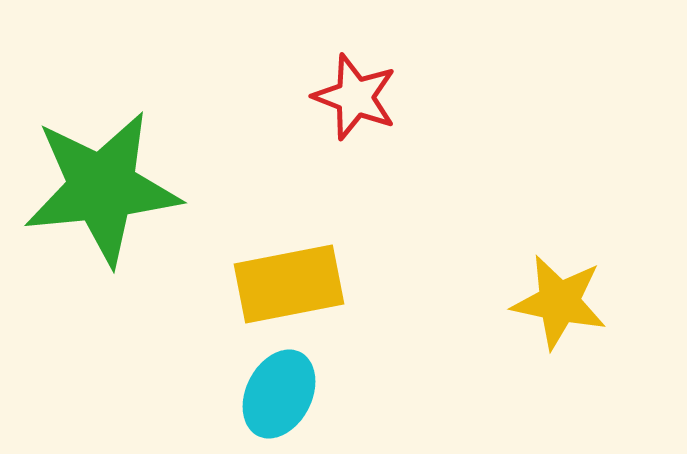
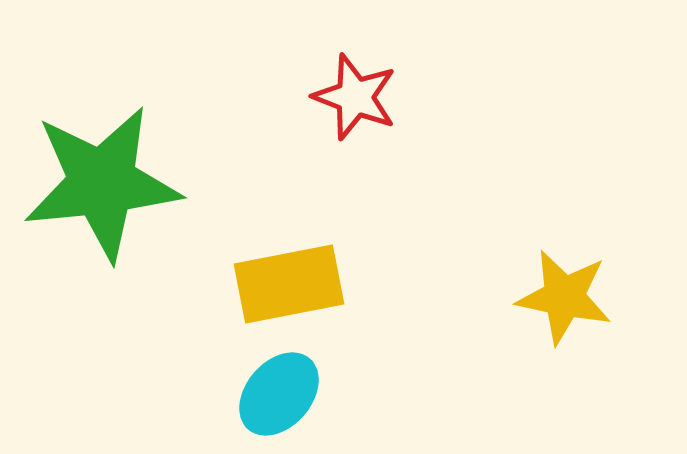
green star: moved 5 px up
yellow star: moved 5 px right, 5 px up
cyan ellipse: rotated 14 degrees clockwise
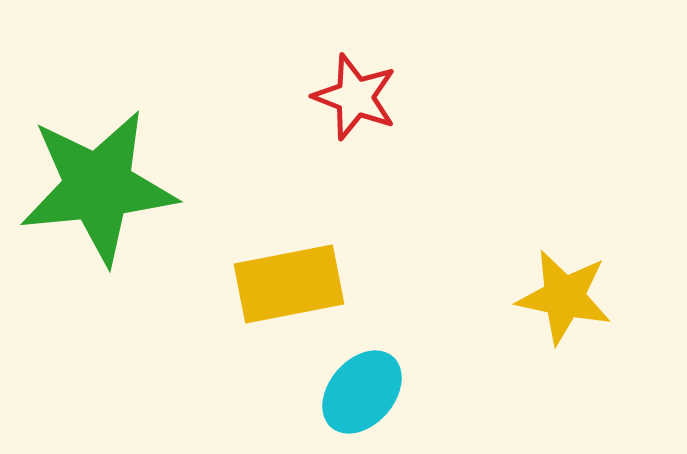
green star: moved 4 px left, 4 px down
cyan ellipse: moved 83 px right, 2 px up
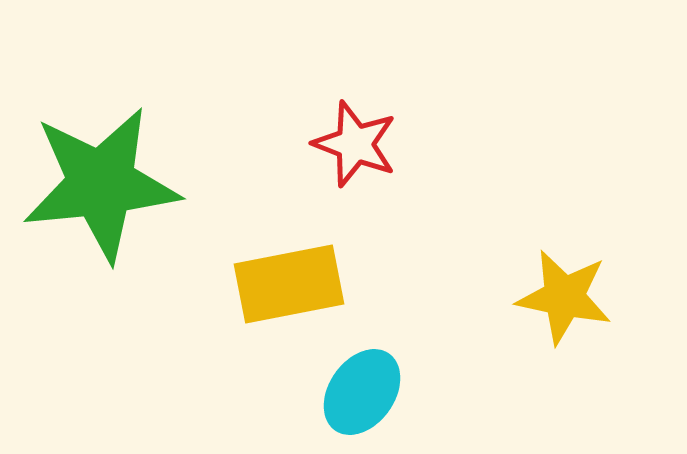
red star: moved 47 px down
green star: moved 3 px right, 3 px up
cyan ellipse: rotated 6 degrees counterclockwise
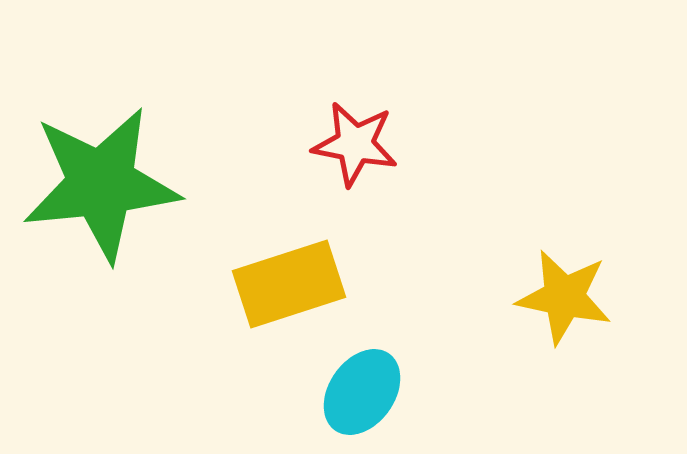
red star: rotated 10 degrees counterclockwise
yellow rectangle: rotated 7 degrees counterclockwise
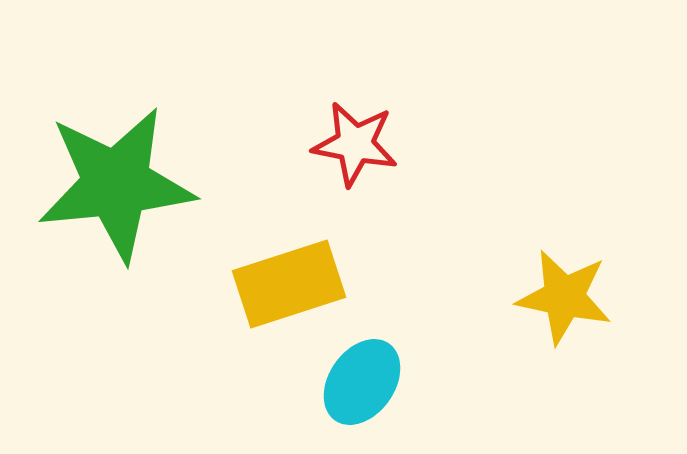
green star: moved 15 px right
cyan ellipse: moved 10 px up
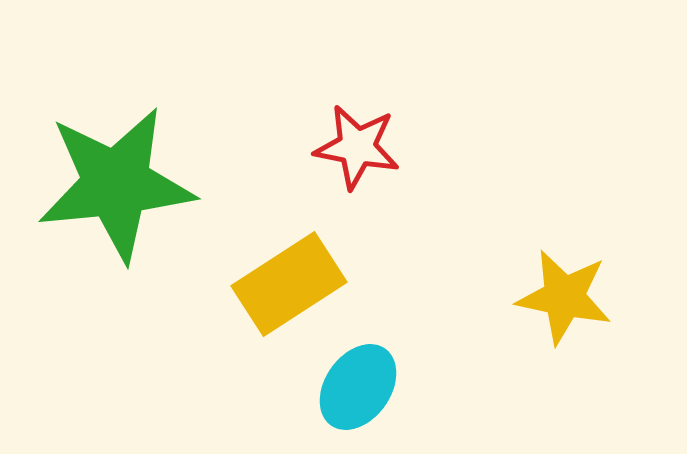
red star: moved 2 px right, 3 px down
yellow rectangle: rotated 15 degrees counterclockwise
cyan ellipse: moved 4 px left, 5 px down
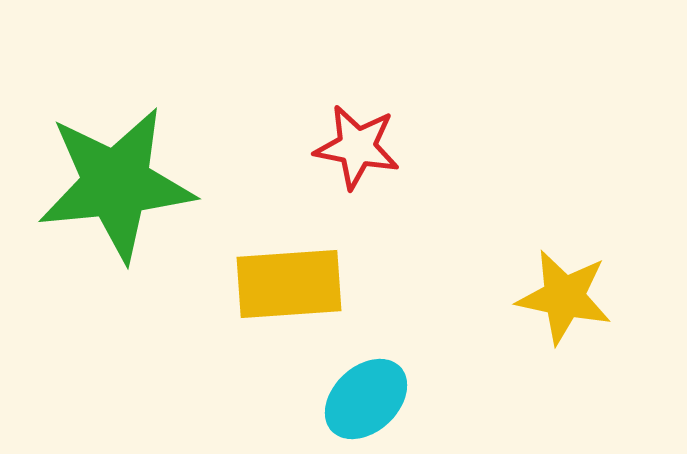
yellow rectangle: rotated 29 degrees clockwise
cyan ellipse: moved 8 px right, 12 px down; rotated 12 degrees clockwise
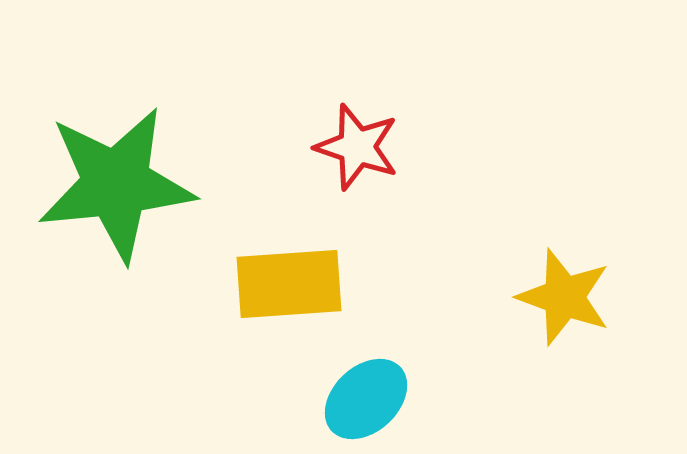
red star: rotated 8 degrees clockwise
yellow star: rotated 8 degrees clockwise
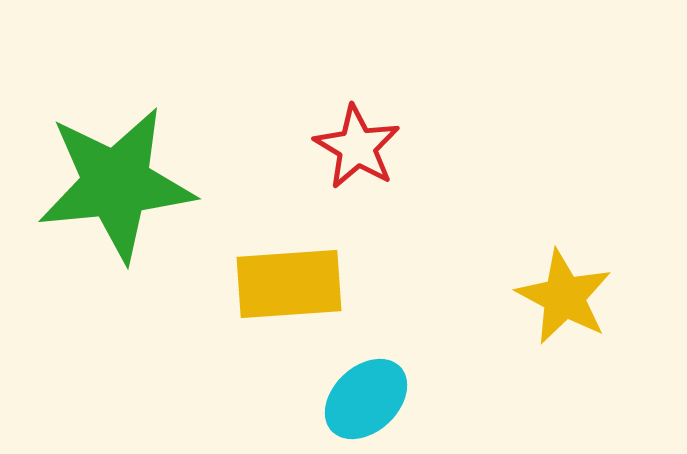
red star: rotated 12 degrees clockwise
yellow star: rotated 8 degrees clockwise
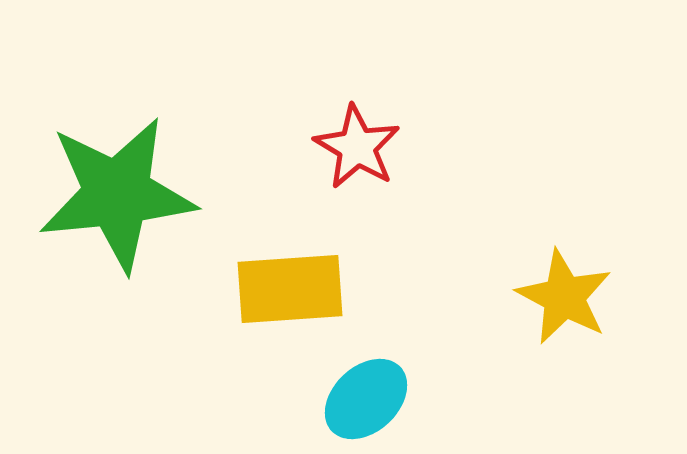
green star: moved 1 px right, 10 px down
yellow rectangle: moved 1 px right, 5 px down
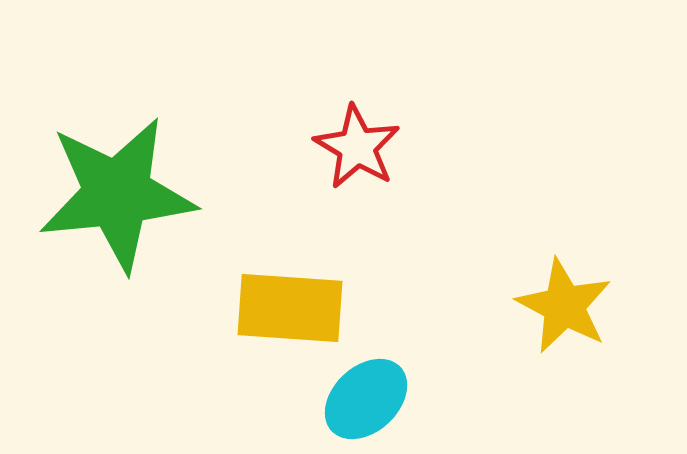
yellow rectangle: moved 19 px down; rotated 8 degrees clockwise
yellow star: moved 9 px down
